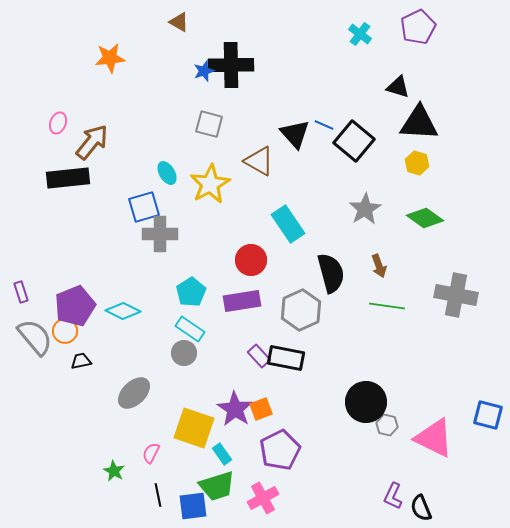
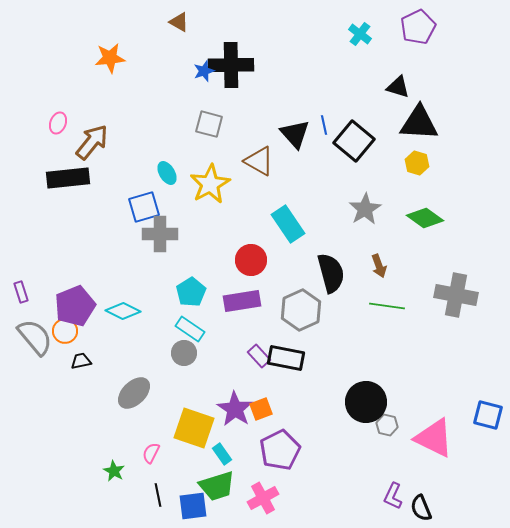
blue line at (324, 125): rotated 54 degrees clockwise
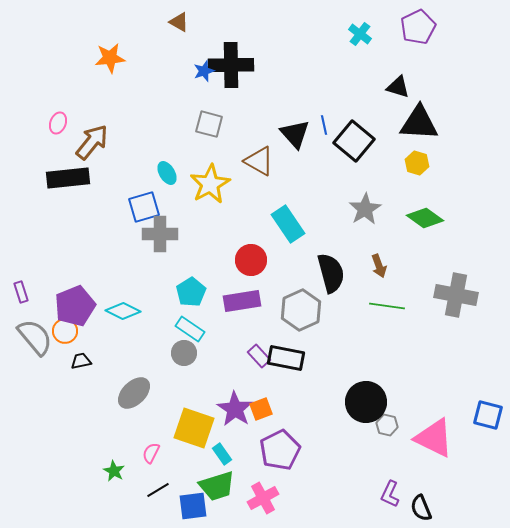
black line at (158, 495): moved 5 px up; rotated 70 degrees clockwise
purple L-shape at (393, 496): moved 3 px left, 2 px up
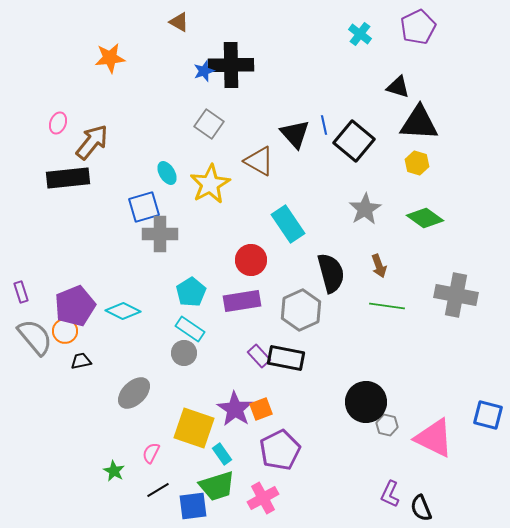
gray square at (209, 124): rotated 20 degrees clockwise
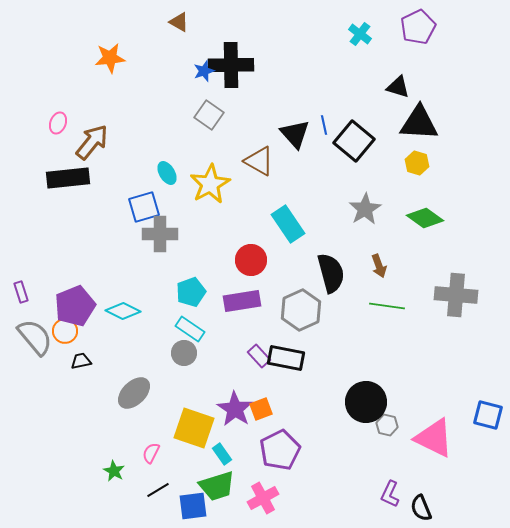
gray square at (209, 124): moved 9 px up
cyan pentagon at (191, 292): rotated 12 degrees clockwise
gray cross at (456, 295): rotated 6 degrees counterclockwise
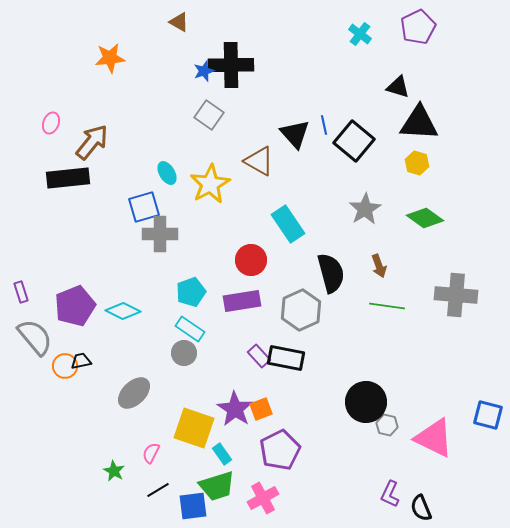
pink ellipse at (58, 123): moved 7 px left
orange circle at (65, 331): moved 35 px down
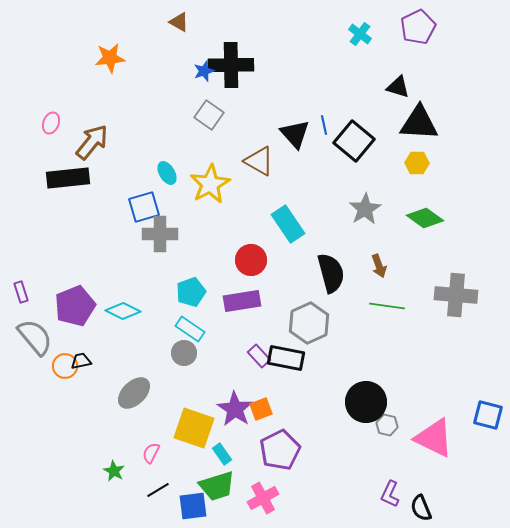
yellow hexagon at (417, 163): rotated 15 degrees counterclockwise
gray hexagon at (301, 310): moved 8 px right, 13 px down
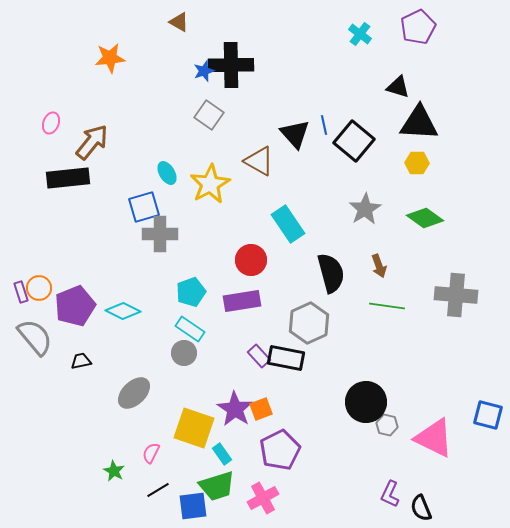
orange circle at (65, 366): moved 26 px left, 78 px up
